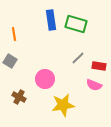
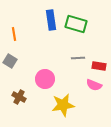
gray line: rotated 40 degrees clockwise
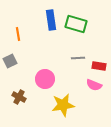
orange line: moved 4 px right
gray square: rotated 32 degrees clockwise
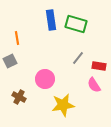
orange line: moved 1 px left, 4 px down
gray line: rotated 48 degrees counterclockwise
pink semicircle: rotated 35 degrees clockwise
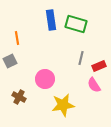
gray line: moved 3 px right; rotated 24 degrees counterclockwise
red rectangle: rotated 32 degrees counterclockwise
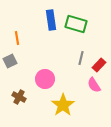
red rectangle: moved 1 px up; rotated 24 degrees counterclockwise
yellow star: rotated 25 degrees counterclockwise
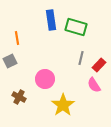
green rectangle: moved 3 px down
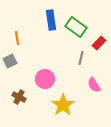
green rectangle: rotated 20 degrees clockwise
red rectangle: moved 22 px up
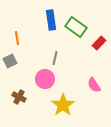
gray line: moved 26 px left
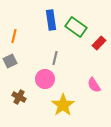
orange line: moved 3 px left, 2 px up; rotated 24 degrees clockwise
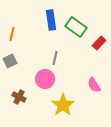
orange line: moved 2 px left, 2 px up
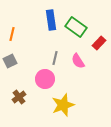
pink semicircle: moved 16 px left, 24 px up
brown cross: rotated 24 degrees clockwise
yellow star: rotated 15 degrees clockwise
